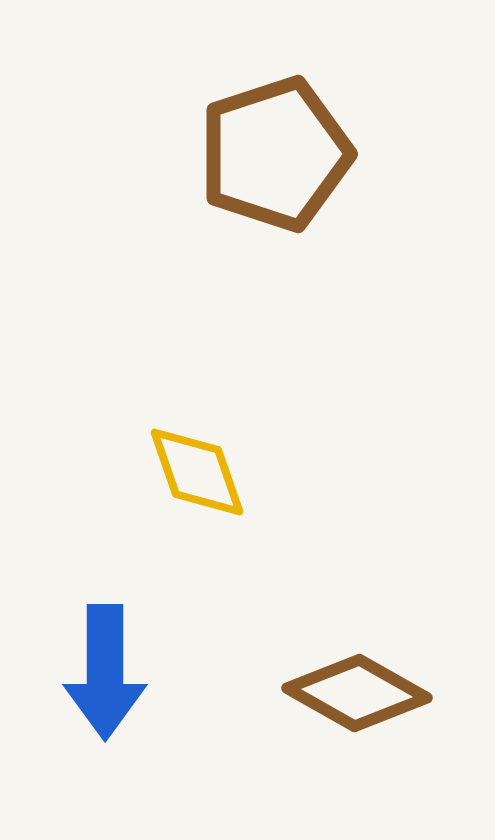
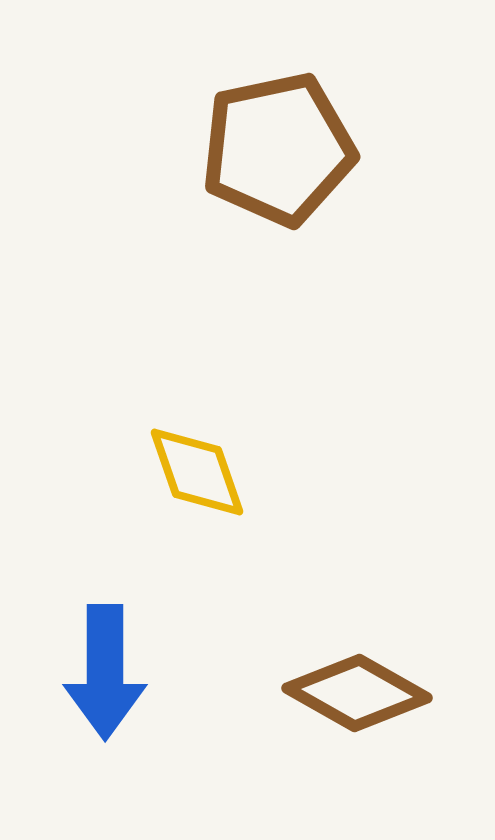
brown pentagon: moved 3 px right, 5 px up; rotated 6 degrees clockwise
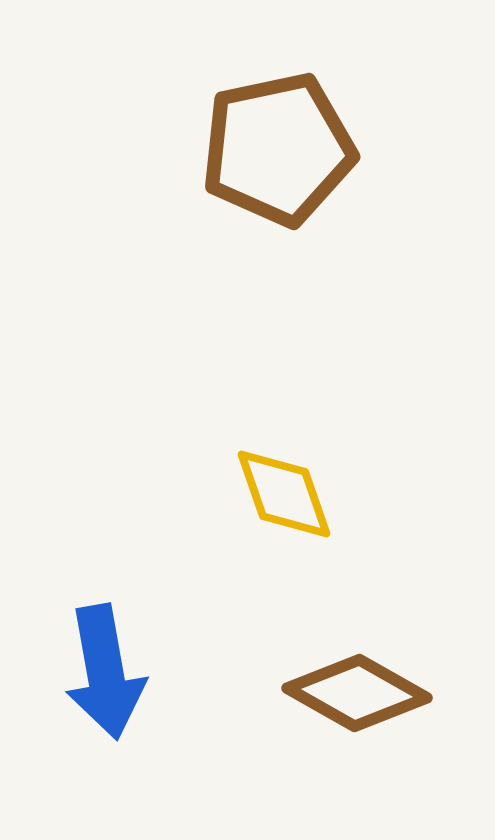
yellow diamond: moved 87 px right, 22 px down
blue arrow: rotated 10 degrees counterclockwise
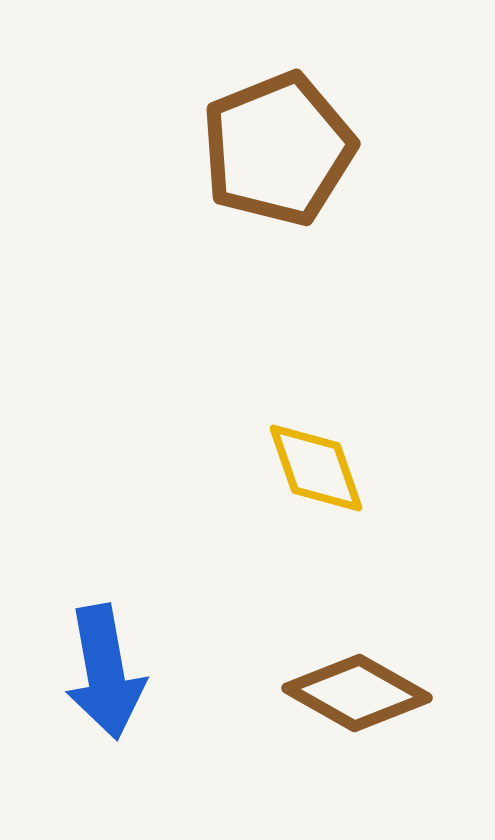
brown pentagon: rotated 10 degrees counterclockwise
yellow diamond: moved 32 px right, 26 px up
